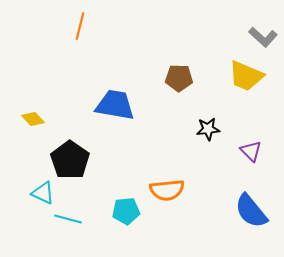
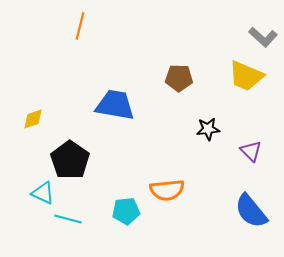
yellow diamond: rotated 65 degrees counterclockwise
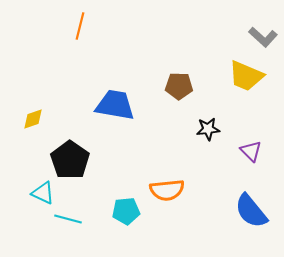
brown pentagon: moved 8 px down
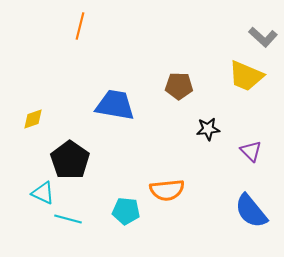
cyan pentagon: rotated 12 degrees clockwise
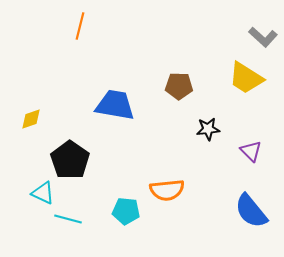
yellow trapezoid: moved 2 px down; rotated 9 degrees clockwise
yellow diamond: moved 2 px left
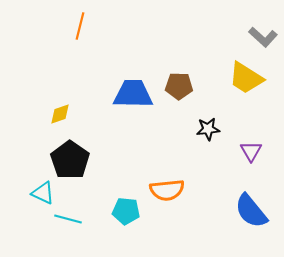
blue trapezoid: moved 18 px right, 11 px up; rotated 9 degrees counterclockwise
yellow diamond: moved 29 px right, 5 px up
purple triangle: rotated 15 degrees clockwise
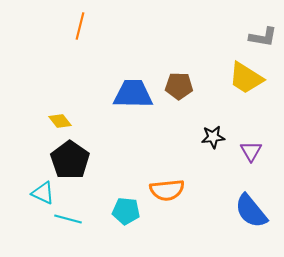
gray L-shape: rotated 32 degrees counterclockwise
yellow diamond: moved 7 px down; rotated 70 degrees clockwise
black star: moved 5 px right, 8 px down
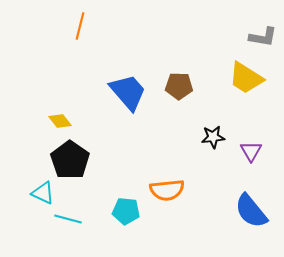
blue trapezoid: moved 5 px left, 2 px up; rotated 48 degrees clockwise
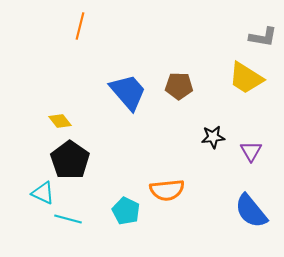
cyan pentagon: rotated 20 degrees clockwise
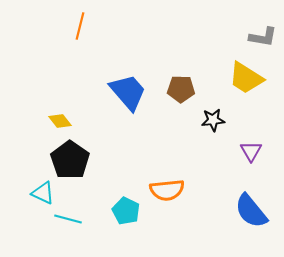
brown pentagon: moved 2 px right, 3 px down
black star: moved 17 px up
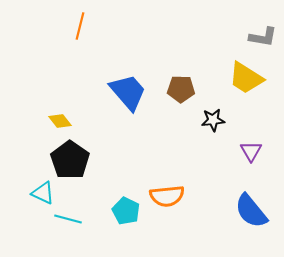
orange semicircle: moved 6 px down
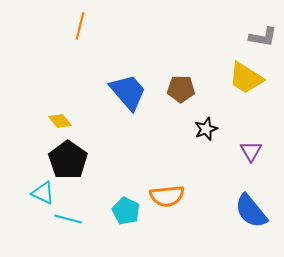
black star: moved 7 px left, 9 px down; rotated 15 degrees counterclockwise
black pentagon: moved 2 px left
